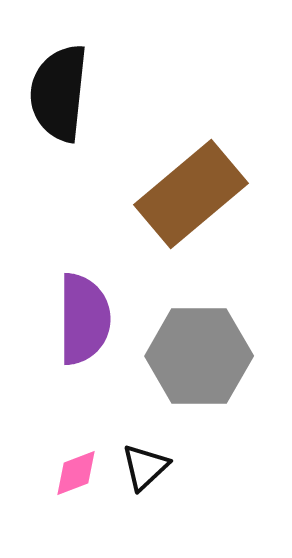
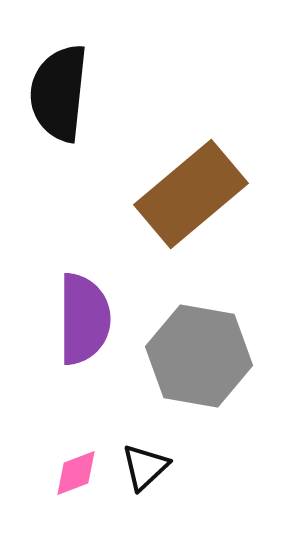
gray hexagon: rotated 10 degrees clockwise
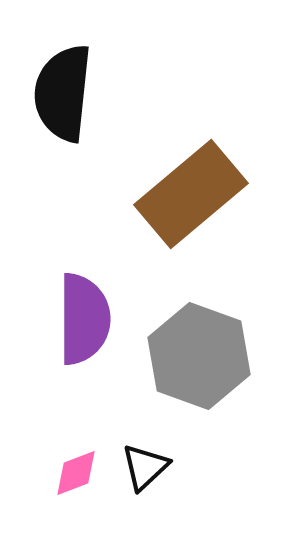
black semicircle: moved 4 px right
gray hexagon: rotated 10 degrees clockwise
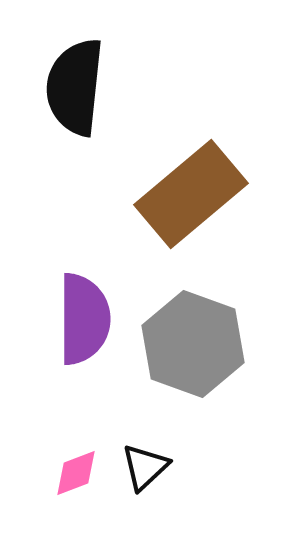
black semicircle: moved 12 px right, 6 px up
gray hexagon: moved 6 px left, 12 px up
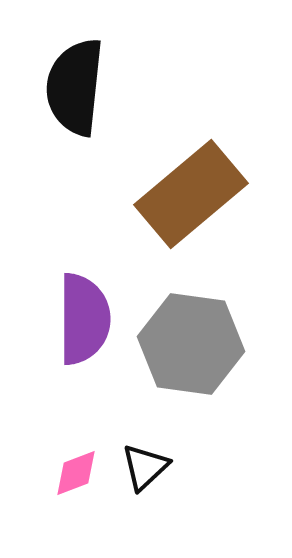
gray hexagon: moved 2 px left; rotated 12 degrees counterclockwise
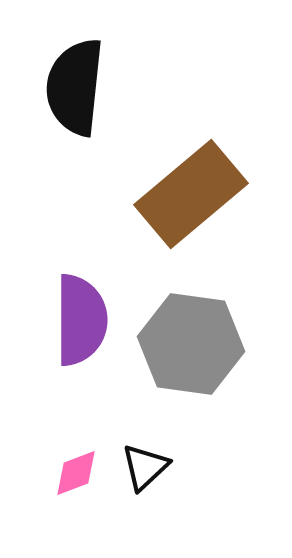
purple semicircle: moved 3 px left, 1 px down
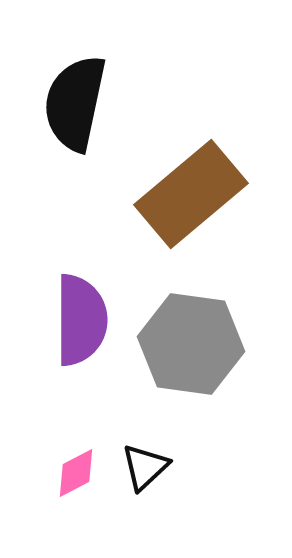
black semicircle: moved 16 px down; rotated 6 degrees clockwise
pink diamond: rotated 6 degrees counterclockwise
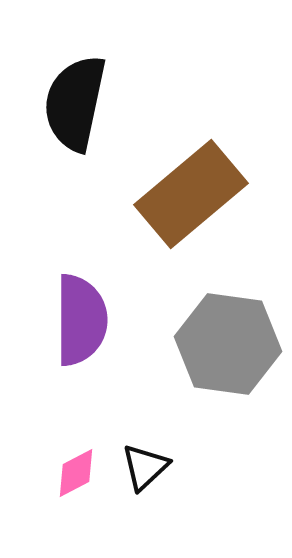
gray hexagon: moved 37 px right
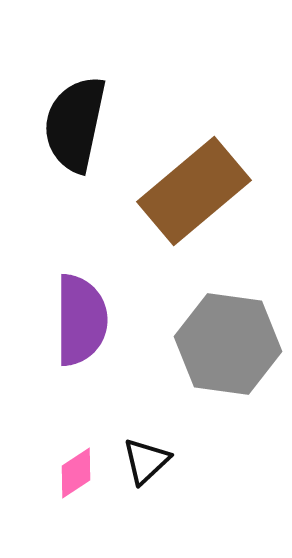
black semicircle: moved 21 px down
brown rectangle: moved 3 px right, 3 px up
black triangle: moved 1 px right, 6 px up
pink diamond: rotated 6 degrees counterclockwise
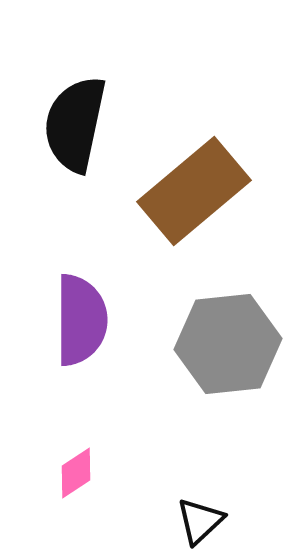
gray hexagon: rotated 14 degrees counterclockwise
black triangle: moved 54 px right, 60 px down
